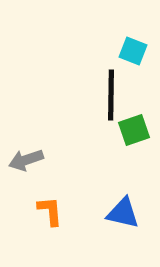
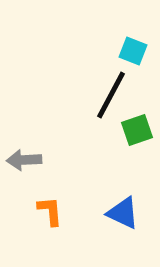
black line: rotated 27 degrees clockwise
green square: moved 3 px right
gray arrow: moved 2 px left; rotated 16 degrees clockwise
blue triangle: rotated 12 degrees clockwise
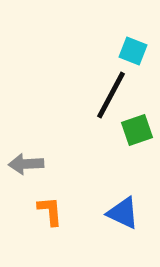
gray arrow: moved 2 px right, 4 px down
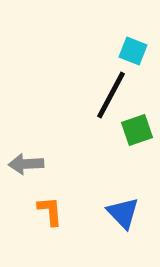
blue triangle: rotated 21 degrees clockwise
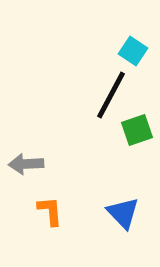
cyan square: rotated 12 degrees clockwise
